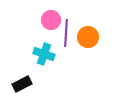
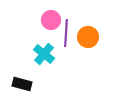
cyan cross: rotated 20 degrees clockwise
black rectangle: rotated 42 degrees clockwise
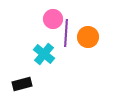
pink circle: moved 2 px right, 1 px up
black rectangle: rotated 30 degrees counterclockwise
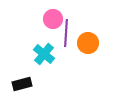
orange circle: moved 6 px down
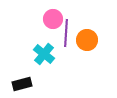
orange circle: moved 1 px left, 3 px up
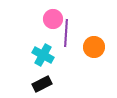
orange circle: moved 7 px right, 7 px down
cyan cross: moved 1 px left, 1 px down; rotated 10 degrees counterclockwise
black rectangle: moved 20 px right; rotated 12 degrees counterclockwise
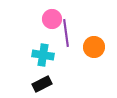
pink circle: moved 1 px left
purple line: rotated 12 degrees counterclockwise
cyan cross: rotated 20 degrees counterclockwise
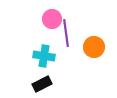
cyan cross: moved 1 px right, 1 px down
